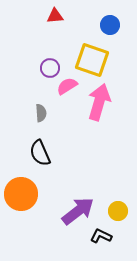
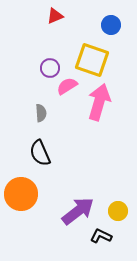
red triangle: rotated 18 degrees counterclockwise
blue circle: moved 1 px right
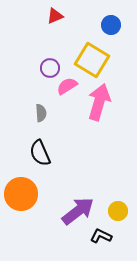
yellow square: rotated 12 degrees clockwise
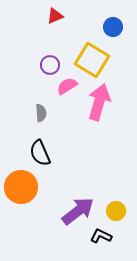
blue circle: moved 2 px right, 2 px down
purple circle: moved 3 px up
orange circle: moved 7 px up
yellow circle: moved 2 px left
